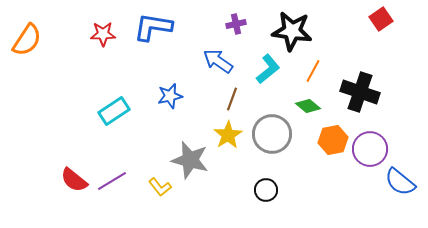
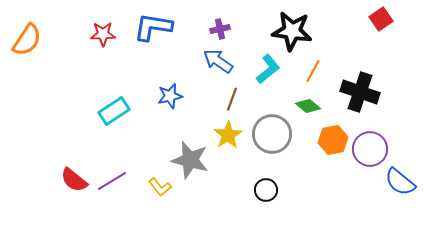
purple cross: moved 16 px left, 5 px down
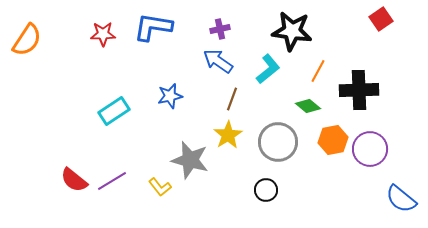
orange line: moved 5 px right
black cross: moved 1 px left, 2 px up; rotated 21 degrees counterclockwise
gray circle: moved 6 px right, 8 px down
blue semicircle: moved 1 px right, 17 px down
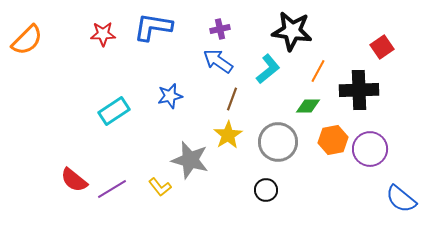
red square: moved 1 px right, 28 px down
orange semicircle: rotated 12 degrees clockwise
green diamond: rotated 40 degrees counterclockwise
purple line: moved 8 px down
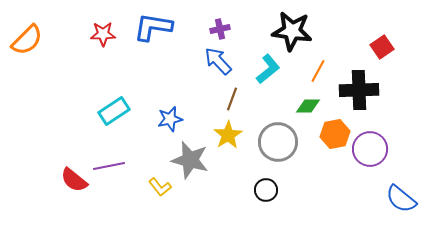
blue arrow: rotated 12 degrees clockwise
blue star: moved 23 px down
orange hexagon: moved 2 px right, 6 px up
purple line: moved 3 px left, 23 px up; rotated 20 degrees clockwise
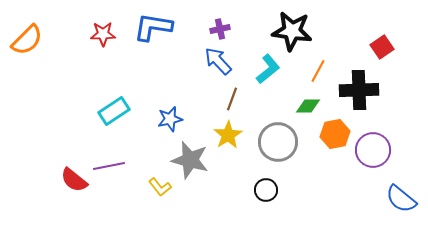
purple circle: moved 3 px right, 1 px down
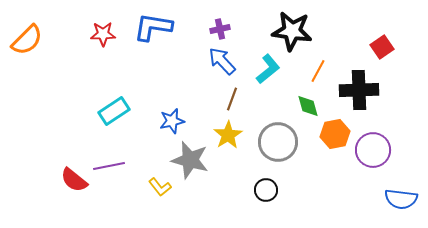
blue arrow: moved 4 px right
green diamond: rotated 75 degrees clockwise
blue star: moved 2 px right, 2 px down
blue semicircle: rotated 32 degrees counterclockwise
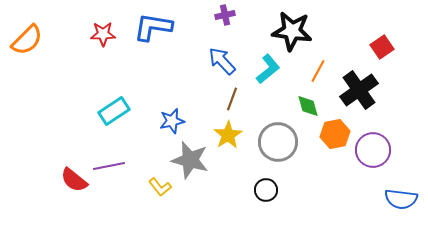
purple cross: moved 5 px right, 14 px up
black cross: rotated 33 degrees counterclockwise
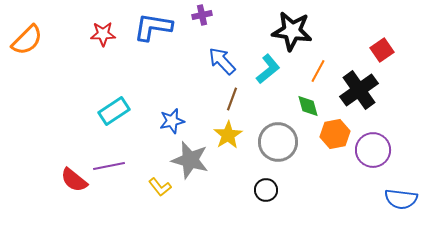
purple cross: moved 23 px left
red square: moved 3 px down
